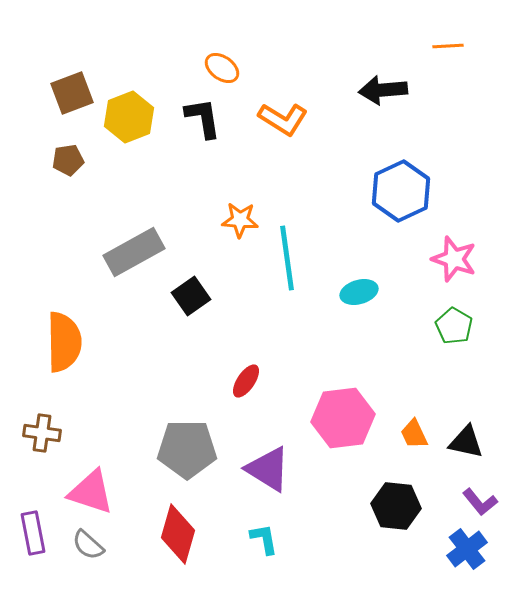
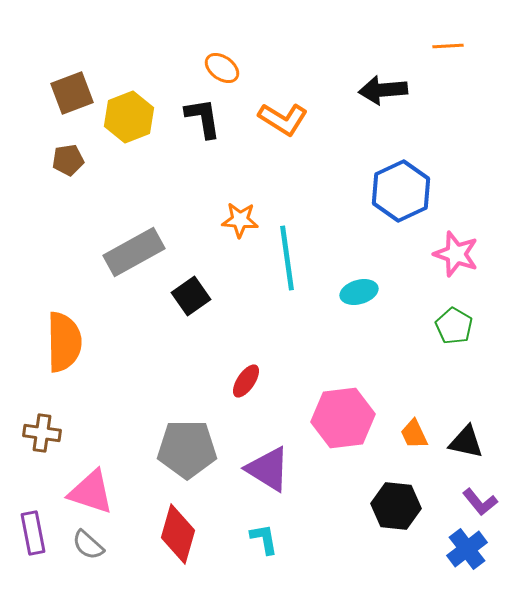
pink star: moved 2 px right, 5 px up
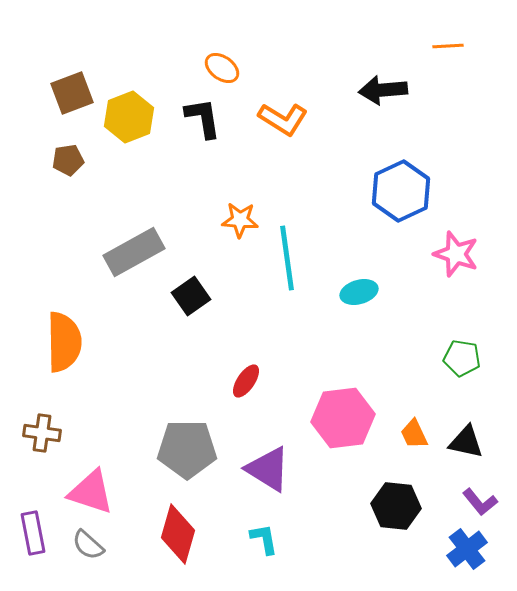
green pentagon: moved 8 px right, 32 px down; rotated 21 degrees counterclockwise
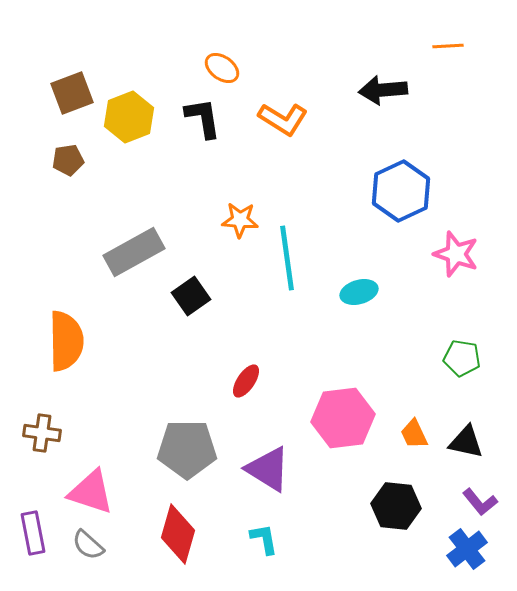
orange semicircle: moved 2 px right, 1 px up
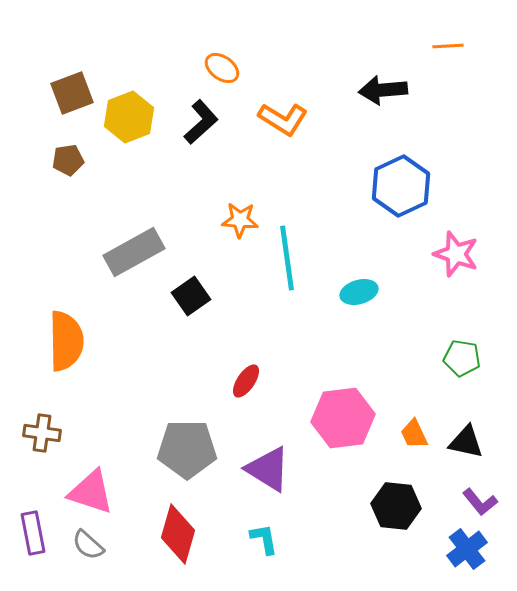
black L-shape: moved 2 px left, 4 px down; rotated 57 degrees clockwise
blue hexagon: moved 5 px up
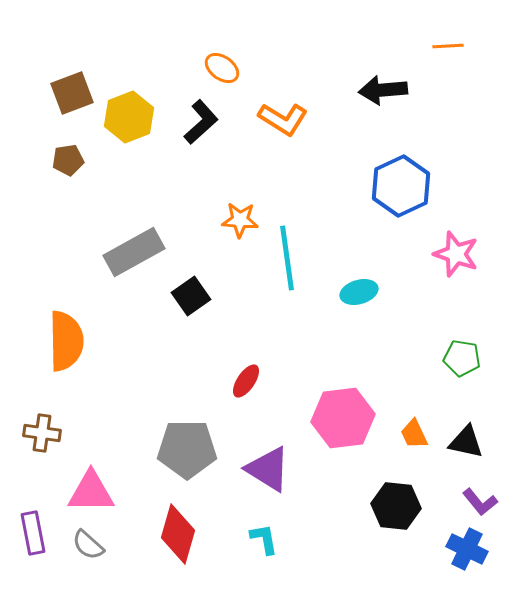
pink triangle: rotated 18 degrees counterclockwise
blue cross: rotated 27 degrees counterclockwise
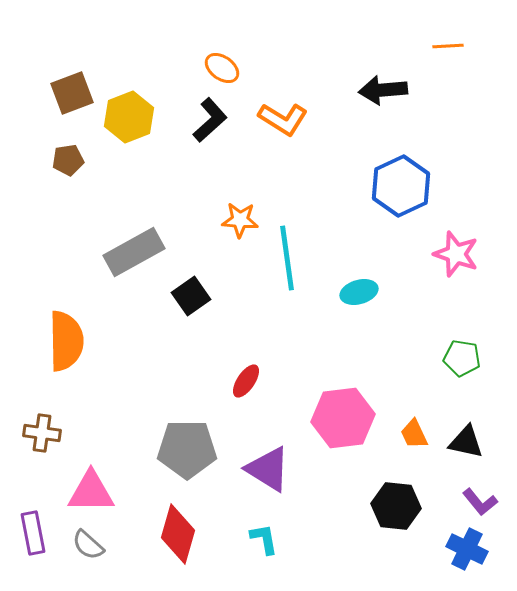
black L-shape: moved 9 px right, 2 px up
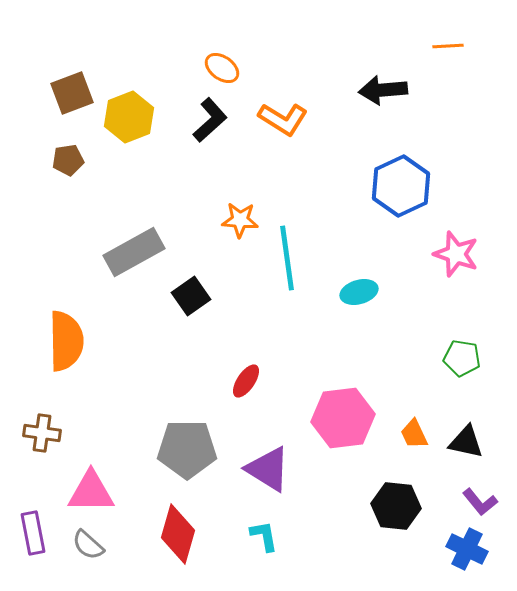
cyan L-shape: moved 3 px up
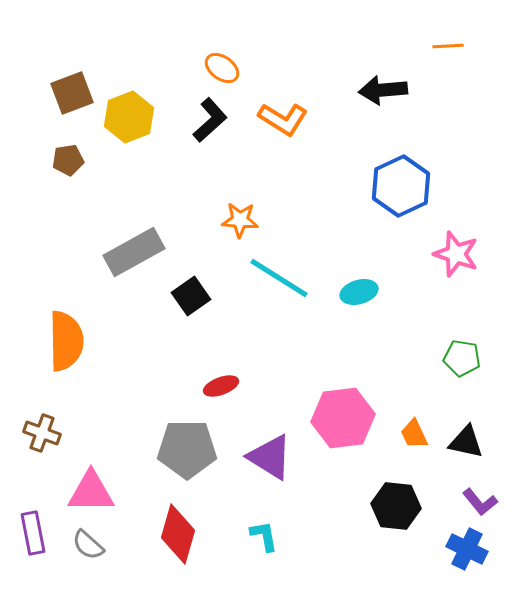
cyan line: moved 8 px left, 20 px down; rotated 50 degrees counterclockwise
red ellipse: moved 25 px left, 5 px down; rotated 36 degrees clockwise
brown cross: rotated 12 degrees clockwise
purple triangle: moved 2 px right, 12 px up
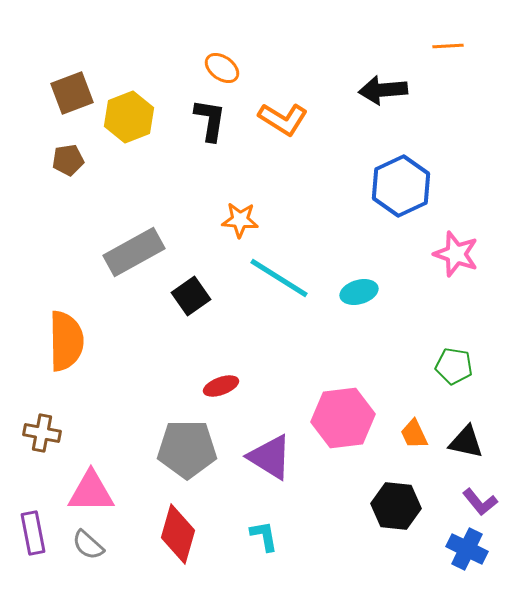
black L-shape: rotated 39 degrees counterclockwise
green pentagon: moved 8 px left, 8 px down
brown cross: rotated 9 degrees counterclockwise
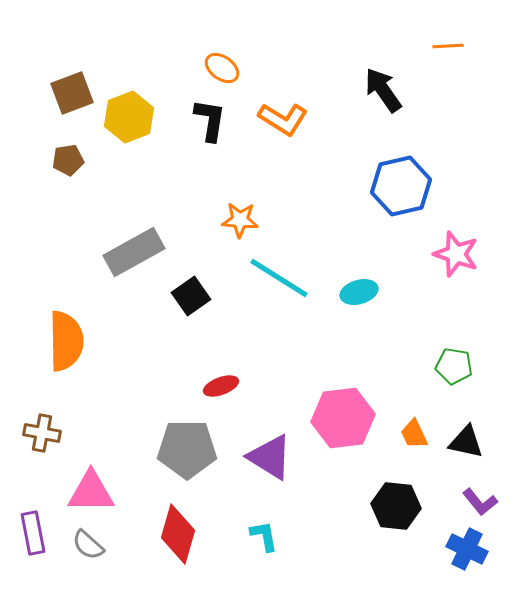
black arrow: rotated 60 degrees clockwise
blue hexagon: rotated 12 degrees clockwise
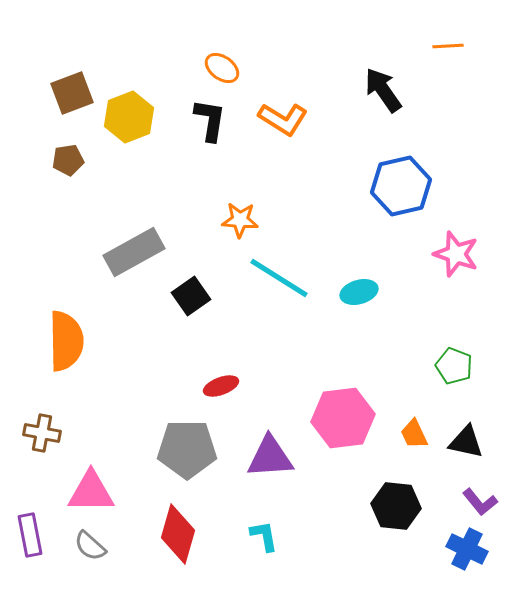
green pentagon: rotated 12 degrees clockwise
purple triangle: rotated 36 degrees counterclockwise
purple rectangle: moved 3 px left, 2 px down
gray semicircle: moved 2 px right, 1 px down
